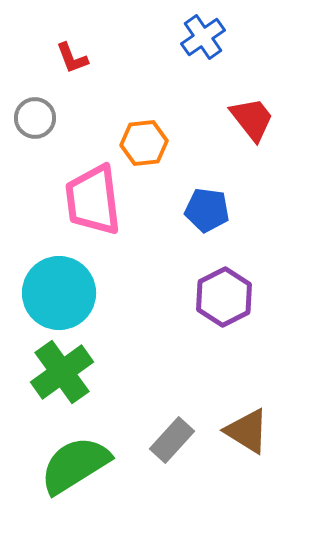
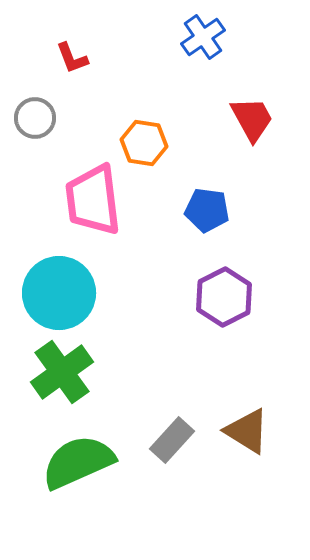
red trapezoid: rotated 9 degrees clockwise
orange hexagon: rotated 15 degrees clockwise
green semicircle: moved 3 px right, 3 px up; rotated 8 degrees clockwise
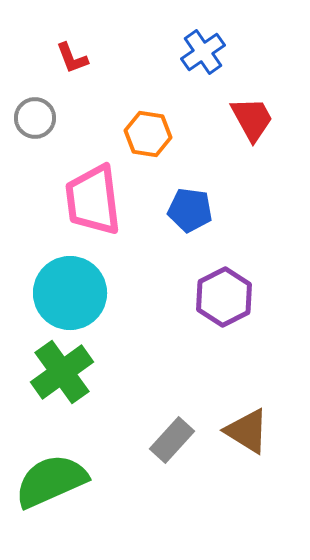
blue cross: moved 15 px down
orange hexagon: moved 4 px right, 9 px up
blue pentagon: moved 17 px left
cyan circle: moved 11 px right
green semicircle: moved 27 px left, 19 px down
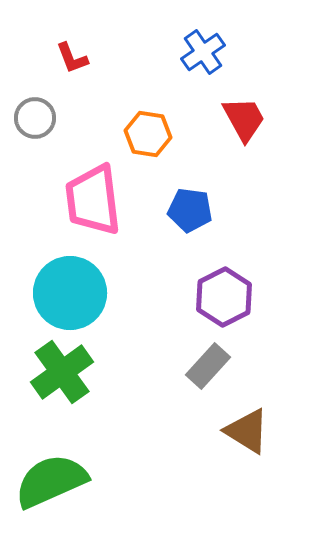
red trapezoid: moved 8 px left
gray rectangle: moved 36 px right, 74 px up
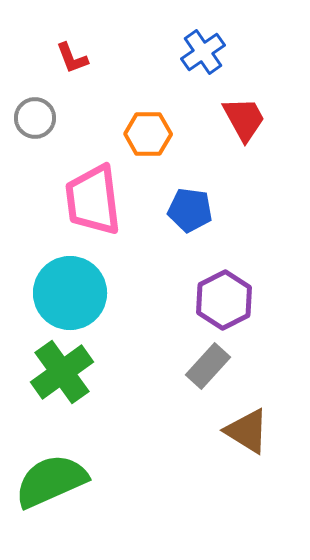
orange hexagon: rotated 9 degrees counterclockwise
purple hexagon: moved 3 px down
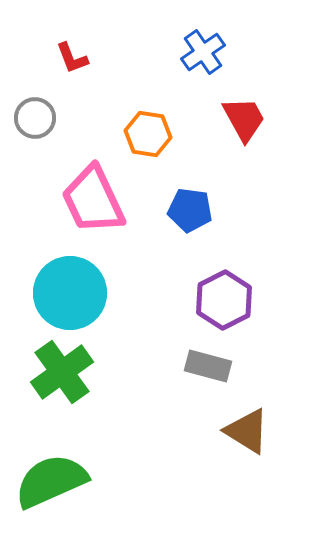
orange hexagon: rotated 9 degrees clockwise
pink trapezoid: rotated 18 degrees counterclockwise
gray rectangle: rotated 63 degrees clockwise
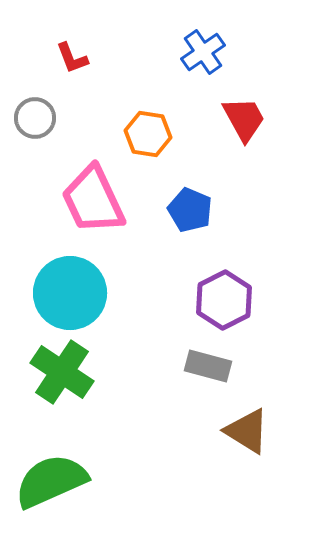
blue pentagon: rotated 15 degrees clockwise
green cross: rotated 20 degrees counterclockwise
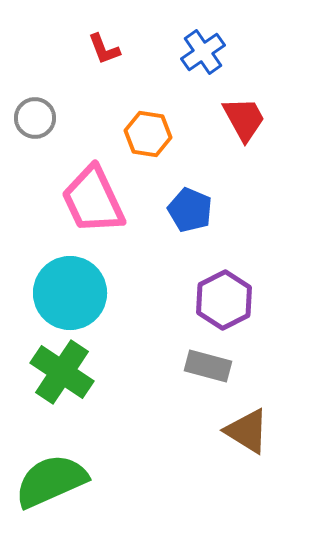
red L-shape: moved 32 px right, 9 px up
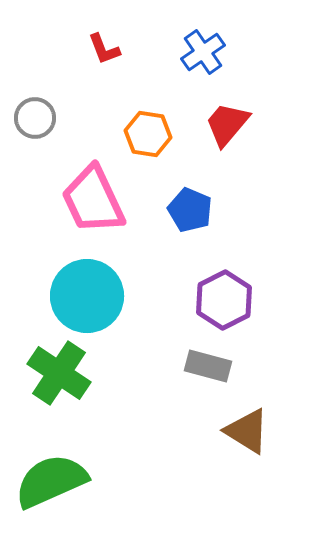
red trapezoid: moved 17 px left, 5 px down; rotated 111 degrees counterclockwise
cyan circle: moved 17 px right, 3 px down
green cross: moved 3 px left, 1 px down
